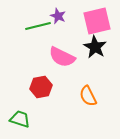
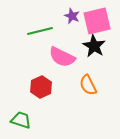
purple star: moved 14 px right
green line: moved 2 px right, 5 px down
black star: moved 1 px left, 1 px up
red hexagon: rotated 15 degrees counterclockwise
orange semicircle: moved 11 px up
green trapezoid: moved 1 px right, 1 px down
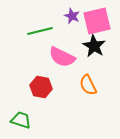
red hexagon: rotated 25 degrees counterclockwise
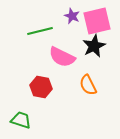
black star: rotated 15 degrees clockwise
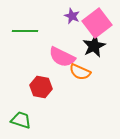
pink square: moved 2 px down; rotated 24 degrees counterclockwise
green line: moved 15 px left; rotated 15 degrees clockwise
orange semicircle: moved 8 px left, 13 px up; rotated 40 degrees counterclockwise
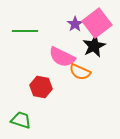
purple star: moved 3 px right, 8 px down; rotated 14 degrees clockwise
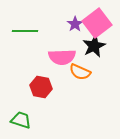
pink semicircle: rotated 28 degrees counterclockwise
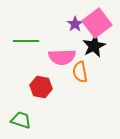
green line: moved 1 px right, 10 px down
orange semicircle: rotated 55 degrees clockwise
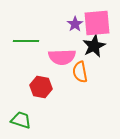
pink square: rotated 32 degrees clockwise
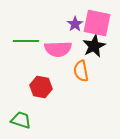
pink square: rotated 16 degrees clockwise
pink semicircle: moved 4 px left, 8 px up
orange semicircle: moved 1 px right, 1 px up
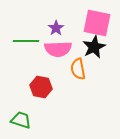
purple star: moved 19 px left, 4 px down
black star: moved 1 px down
orange semicircle: moved 3 px left, 2 px up
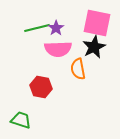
green line: moved 11 px right, 13 px up; rotated 15 degrees counterclockwise
